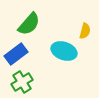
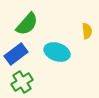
green semicircle: moved 2 px left
yellow semicircle: moved 2 px right; rotated 21 degrees counterclockwise
cyan ellipse: moved 7 px left, 1 px down
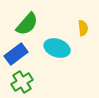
yellow semicircle: moved 4 px left, 3 px up
cyan ellipse: moved 4 px up
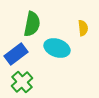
green semicircle: moved 5 px right; rotated 30 degrees counterclockwise
green cross: rotated 10 degrees counterclockwise
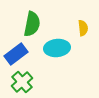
cyan ellipse: rotated 25 degrees counterclockwise
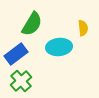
green semicircle: rotated 20 degrees clockwise
cyan ellipse: moved 2 px right, 1 px up
green cross: moved 1 px left, 1 px up
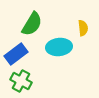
green cross: rotated 20 degrees counterclockwise
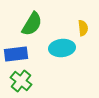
cyan ellipse: moved 3 px right, 1 px down
blue rectangle: rotated 30 degrees clockwise
green cross: rotated 10 degrees clockwise
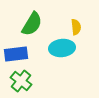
yellow semicircle: moved 7 px left, 1 px up
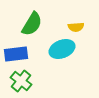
yellow semicircle: rotated 91 degrees clockwise
cyan ellipse: moved 1 px down; rotated 15 degrees counterclockwise
